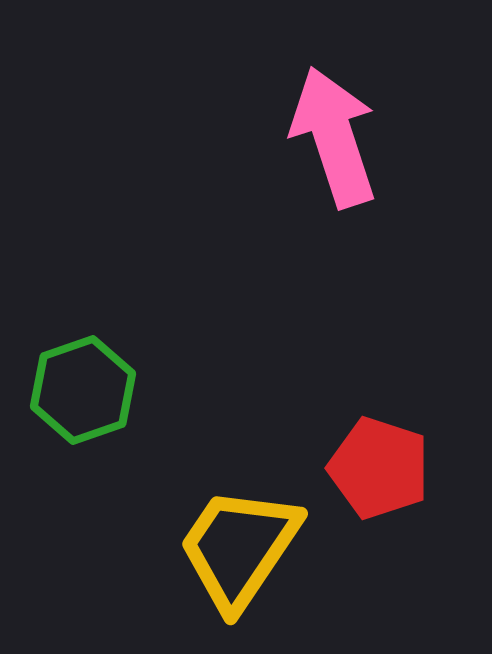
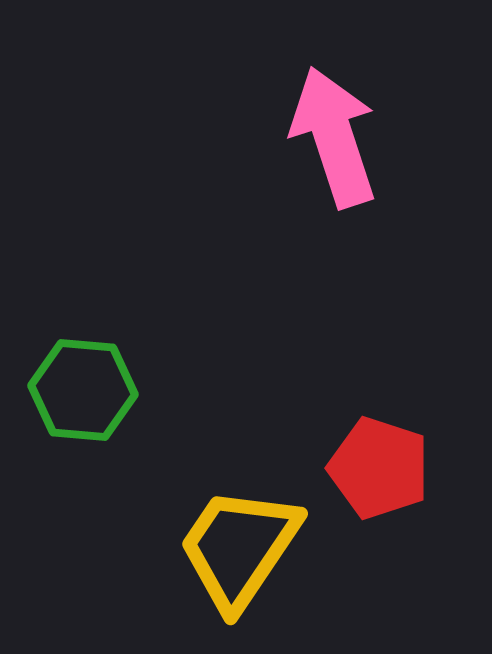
green hexagon: rotated 24 degrees clockwise
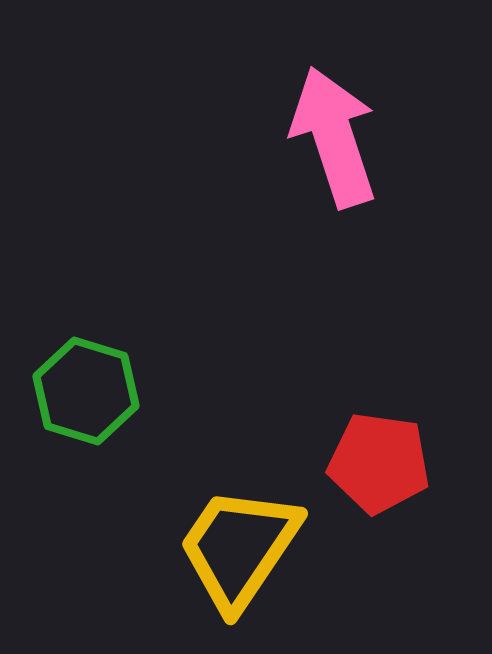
green hexagon: moved 3 px right, 1 px down; rotated 12 degrees clockwise
red pentagon: moved 5 px up; rotated 10 degrees counterclockwise
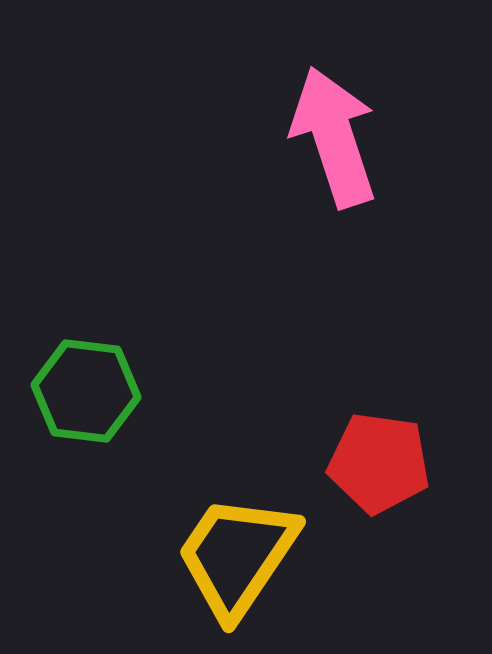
green hexagon: rotated 10 degrees counterclockwise
yellow trapezoid: moved 2 px left, 8 px down
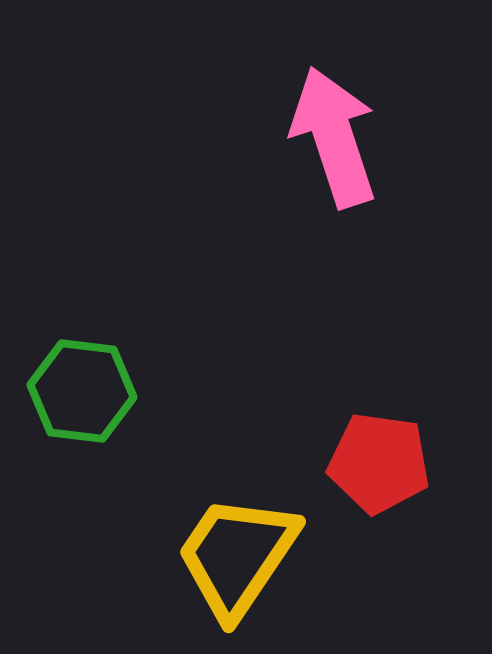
green hexagon: moved 4 px left
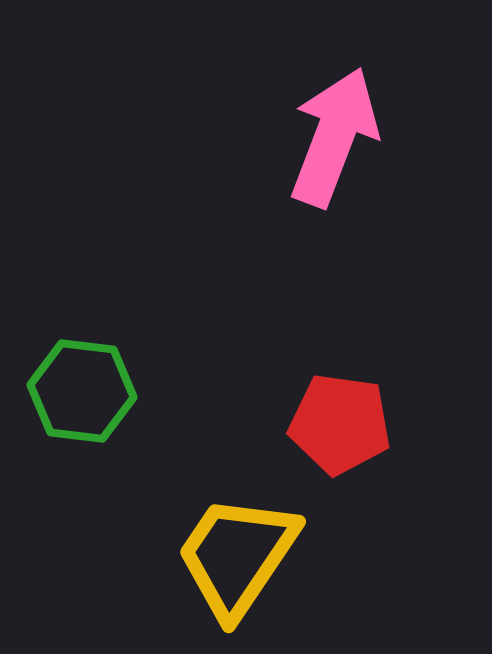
pink arrow: rotated 39 degrees clockwise
red pentagon: moved 39 px left, 39 px up
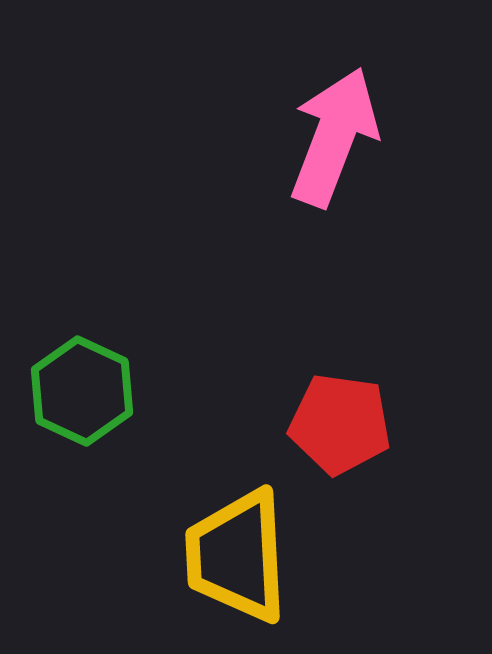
green hexagon: rotated 18 degrees clockwise
yellow trapezoid: rotated 37 degrees counterclockwise
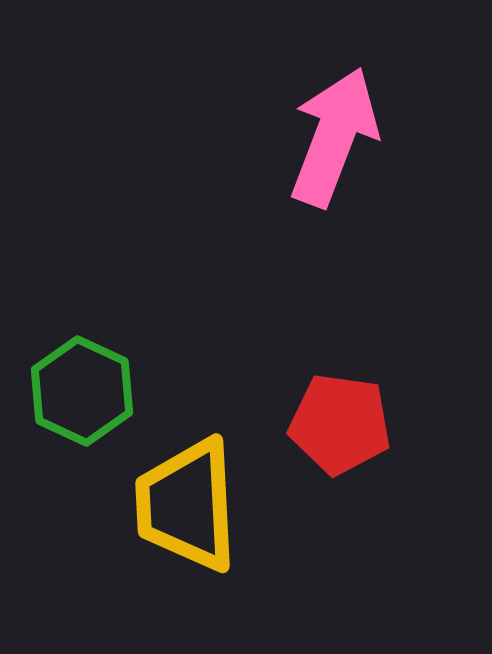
yellow trapezoid: moved 50 px left, 51 px up
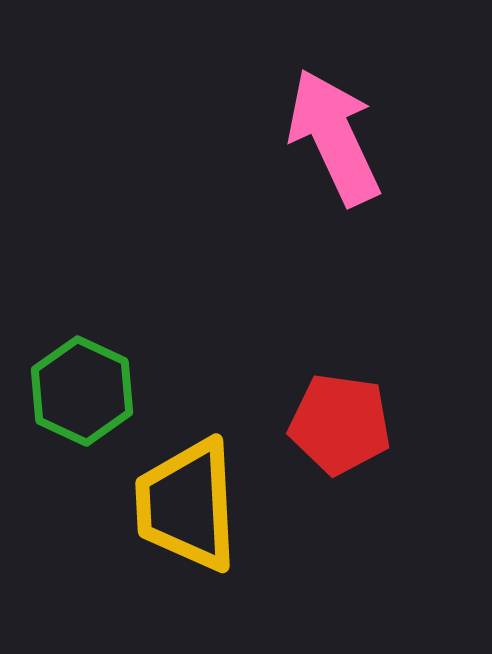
pink arrow: rotated 46 degrees counterclockwise
